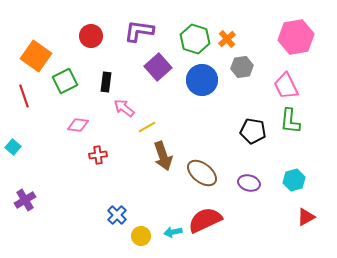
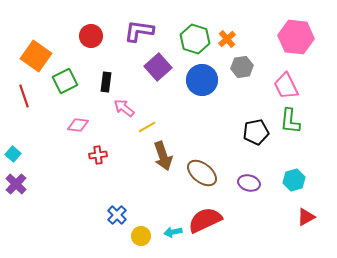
pink hexagon: rotated 16 degrees clockwise
black pentagon: moved 3 px right, 1 px down; rotated 20 degrees counterclockwise
cyan square: moved 7 px down
purple cross: moved 9 px left, 16 px up; rotated 15 degrees counterclockwise
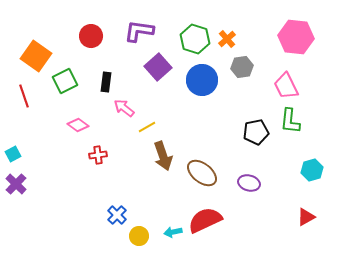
pink diamond: rotated 30 degrees clockwise
cyan square: rotated 21 degrees clockwise
cyan hexagon: moved 18 px right, 10 px up
yellow circle: moved 2 px left
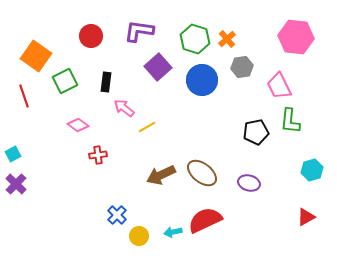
pink trapezoid: moved 7 px left
brown arrow: moved 2 px left, 19 px down; rotated 84 degrees clockwise
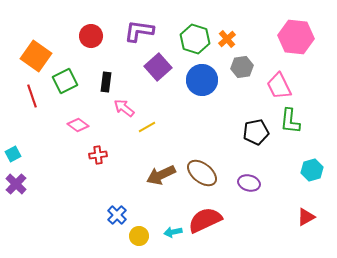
red line: moved 8 px right
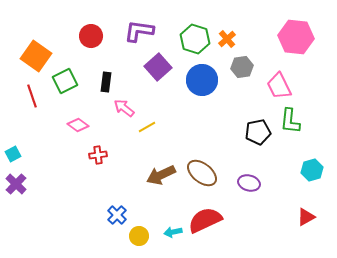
black pentagon: moved 2 px right
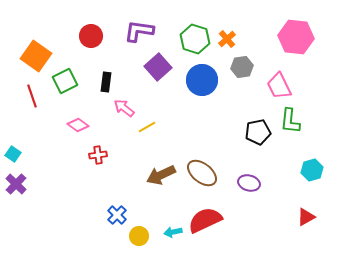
cyan square: rotated 28 degrees counterclockwise
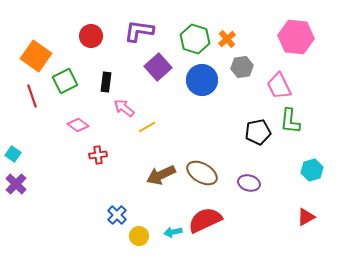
brown ellipse: rotated 8 degrees counterclockwise
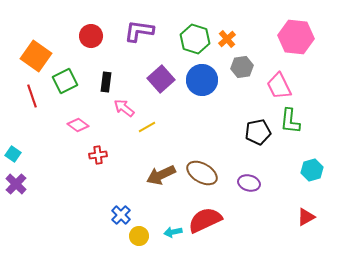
purple square: moved 3 px right, 12 px down
blue cross: moved 4 px right
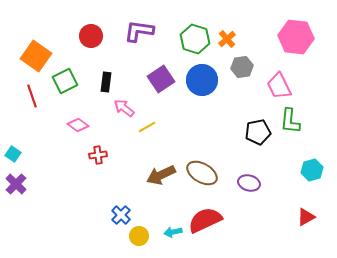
purple square: rotated 8 degrees clockwise
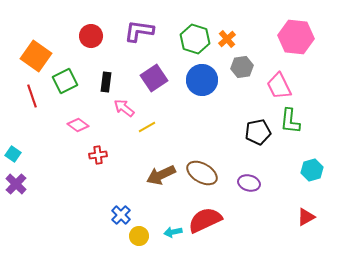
purple square: moved 7 px left, 1 px up
